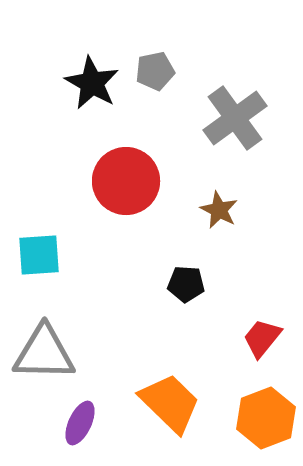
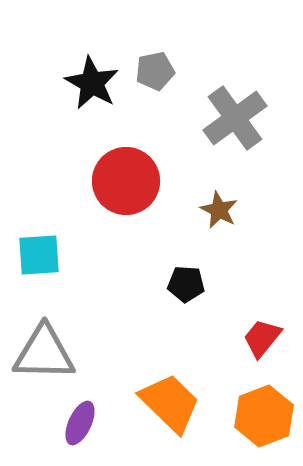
orange hexagon: moved 2 px left, 2 px up
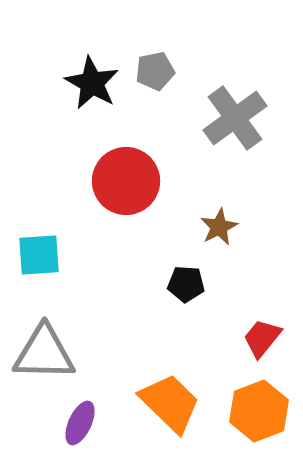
brown star: moved 17 px down; rotated 18 degrees clockwise
orange hexagon: moved 5 px left, 5 px up
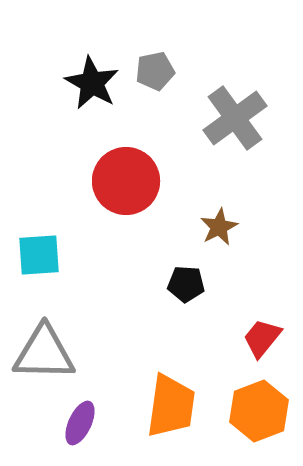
orange trapezoid: moved 1 px right, 3 px down; rotated 54 degrees clockwise
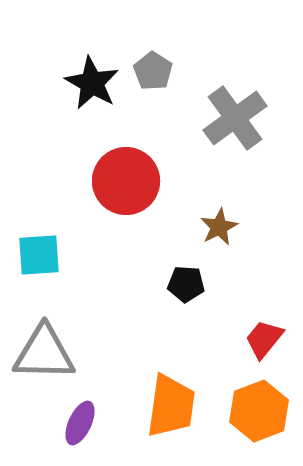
gray pentagon: moved 2 px left; rotated 27 degrees counterclockwise
red trapezoid: moved 2 px right, 1 px down
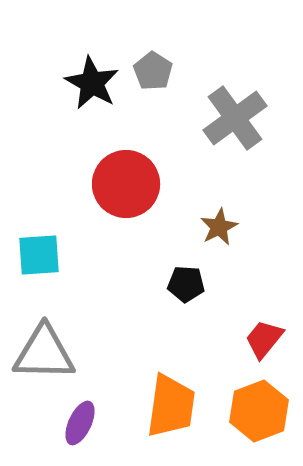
red circle: moved 3 px down
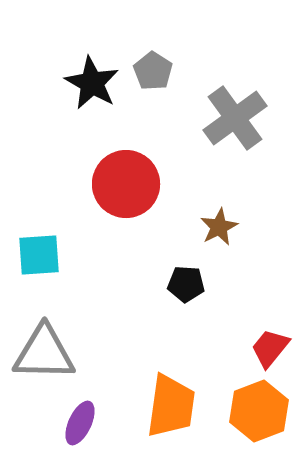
red trapezoid: moved 6 px right, 9 px down
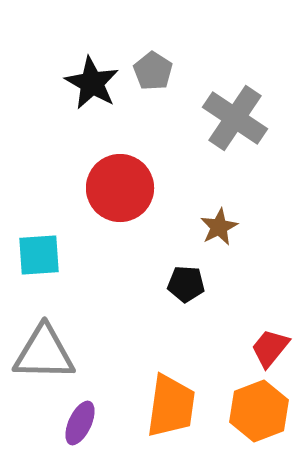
gray cross: rotated 20 degrees counterclockwise
red circle: moved 6 px left, 4 px down
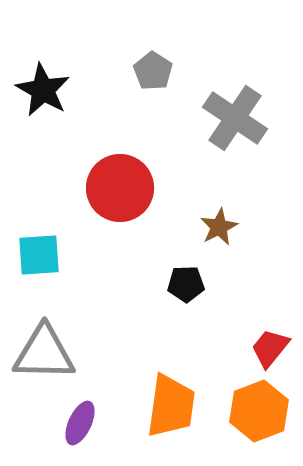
black star: moved 49 px left, 7 px down
black pentagon: rotated 6 degrees counterclockwise
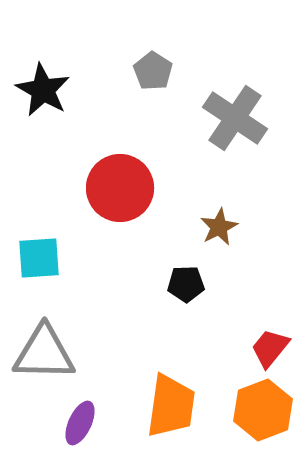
cyan square: moved 3 px down
orange hexagon: moved 4 px right, 1 px up
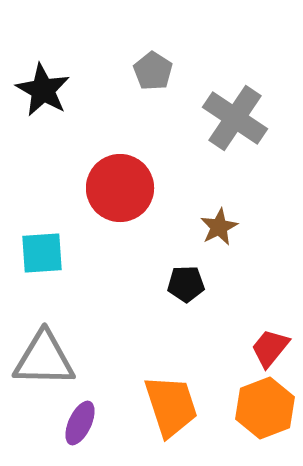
cyan square: moved 3 px right, 5 px up
gray triangle: moved 6 px down
orange trapezoid: rotated 26 degrees counterclockwise
orange hexagon: moved 2 px right, 2 px up
